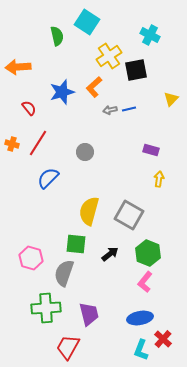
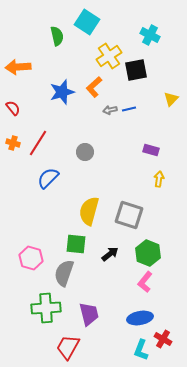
red semicircle: moved 16 px left
orange cross: moved 1 px right, 1 px up
gray square: rotated 12 degrees counterclockwise
red cross: rotated 12 degrees counterclockwise
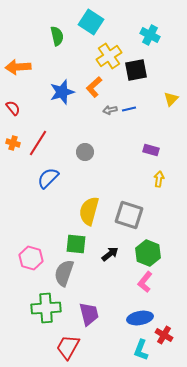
cyan square: moved 4 px right
red cross: moved 1 px right, 4 px up
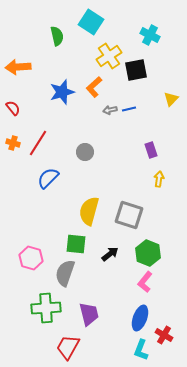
purple rectangle: rotated 56 degrees clockwise
gray semicircle: moved 1 px right
blue ellipse: rotated 60 degrees counterclockwise
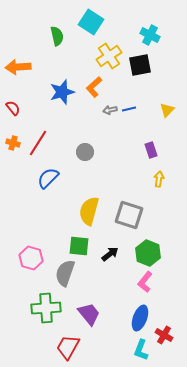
black square: moved 4 px right, 5 px up
yellow triangle: moved 4 px left, 11 px down
green square: moved 3 px right, 2 px down
purple trapezoid: rotated 25 degrees counterclockwise
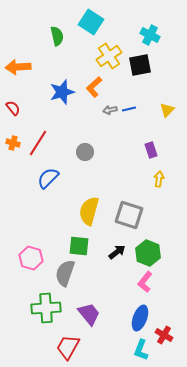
black arrow: moved 7 px right, 2 px up
